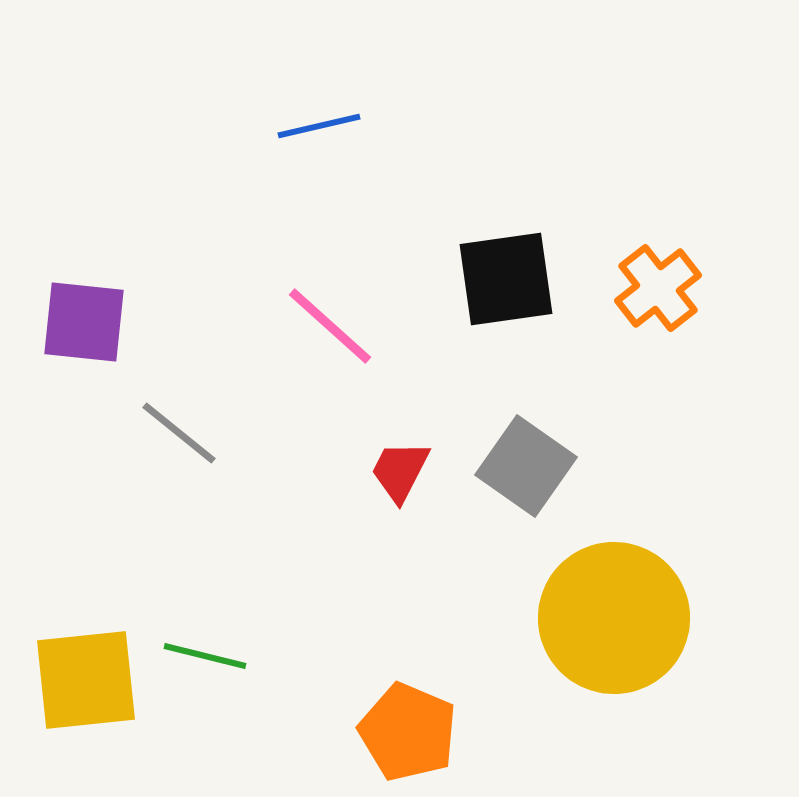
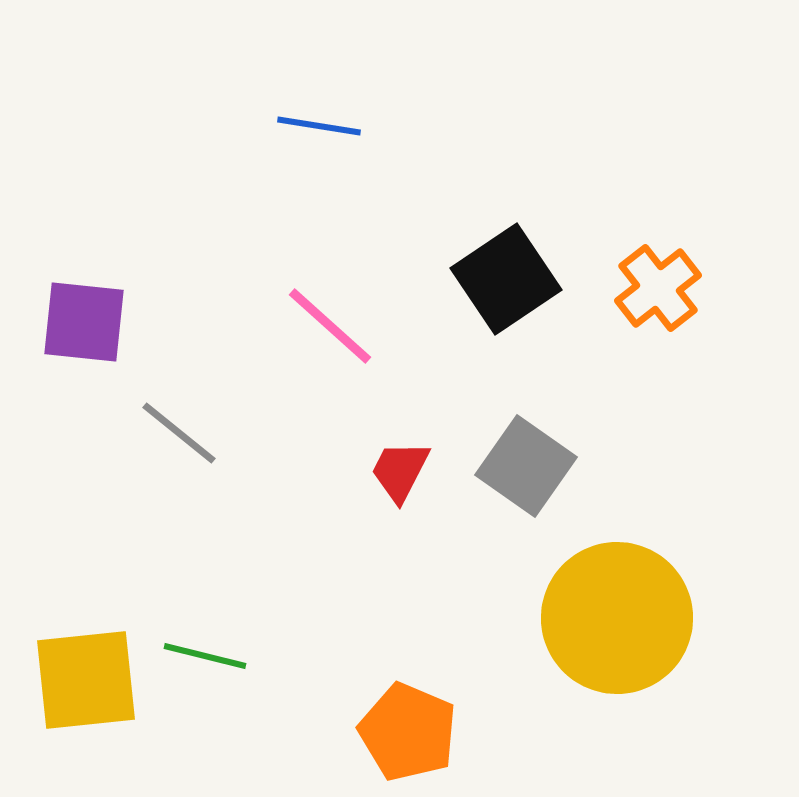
blue line: rotated 22 degrees clockwise
black square: rotated 26 degrees counterclockwise
yellow circle: moved 3 px right
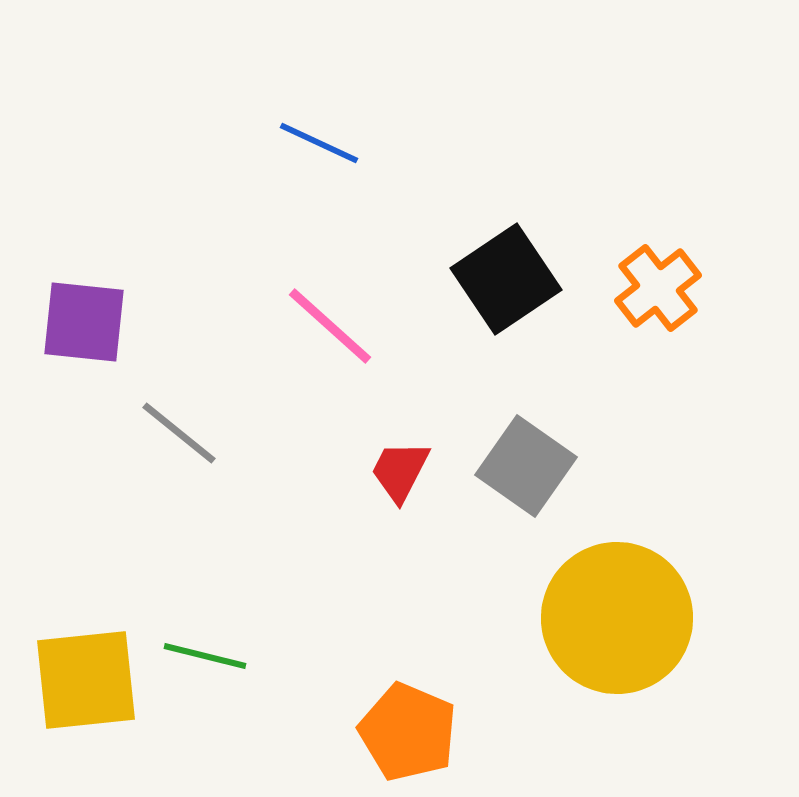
blue line: moved 17 px down; rotated 16 degrees clockwise
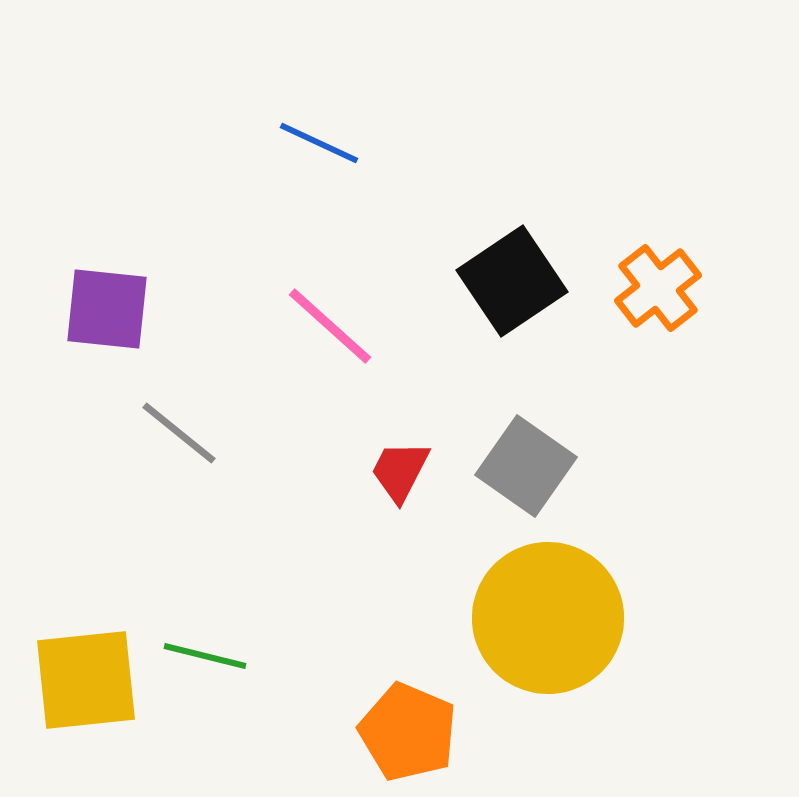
black square: moved 6 px right, 2 px down
purple square: moved 23 px right, 13 px up
yellow circle: moved 69 px left
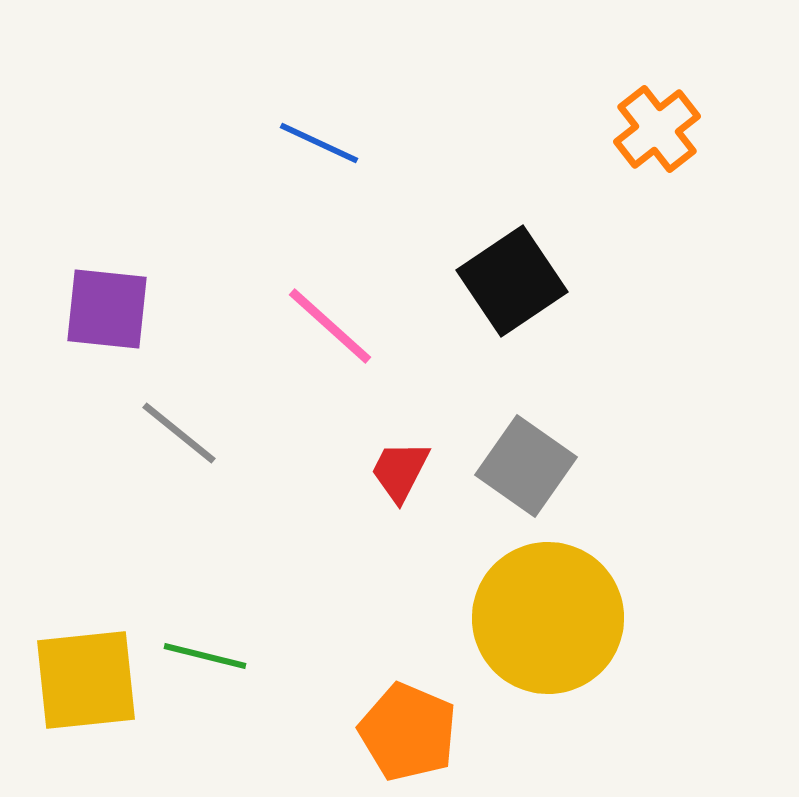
orange cross: moved 1 px left, 159 px up
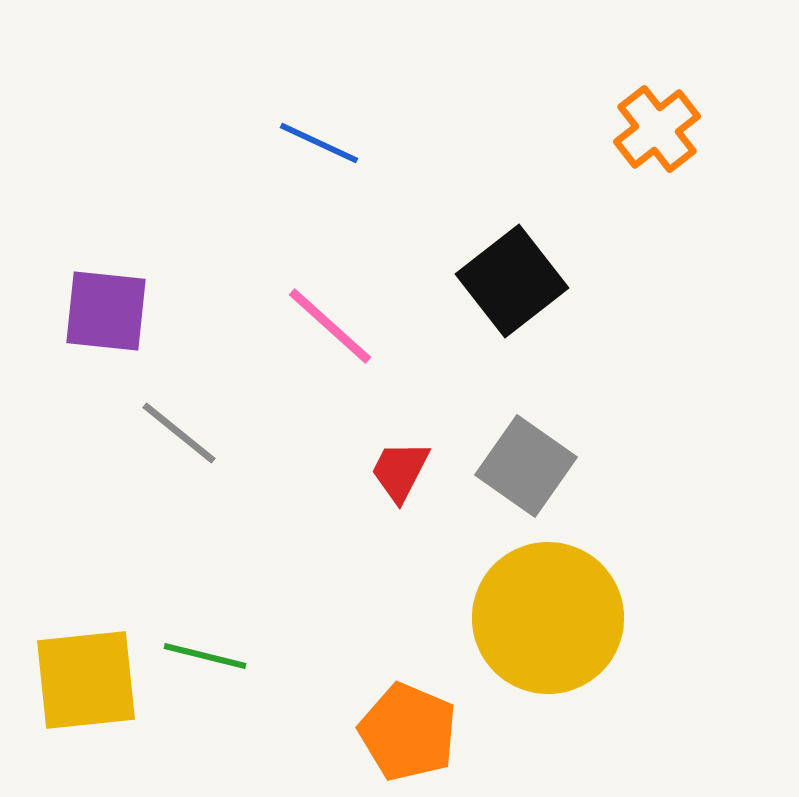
black square: rotated 4 degrees counterclockwise
purple square: moved 1 px left, 2 px down
